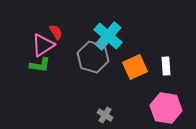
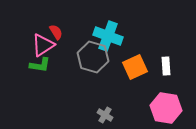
cyan cross: rotated 20 degrees counterclockwise
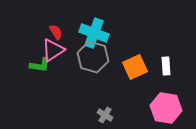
cyan cross: moved 14 px left, 3 px up
pink triangle: moved 10 px right, 5 px down
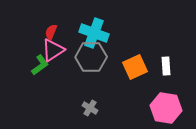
red semicircle: moved 5 px left; rotated 126 degrees counterclockwise
gray hexagon: moved 2 px left; rotated 16 degrees counterclockwise
green L-shape: rotated 45 degrees counterclockwise
gray cross: moved 15 px left, 7 px up
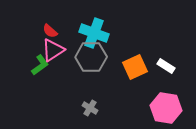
red semicircle: moved 1 px left, 1 px up; rotated 70 degrees counterclockwise
white rectangle: rotated 54 degrees counterclockwise
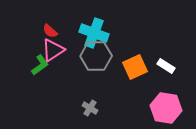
gray hexagon: moved 5 px right, 1 px up
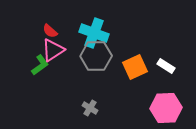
pink hexagon: rotated 12 degrees counterclockwise
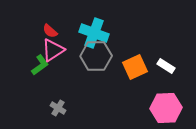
gray cross: moved 32 px left
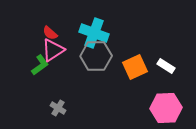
red semicircle: moved 2 px down
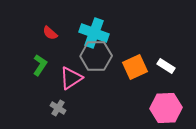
pink triangle: moved 18 px right, 28 px down
green L-shape: rotated 20 degrees counterclockwise
